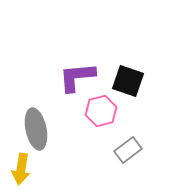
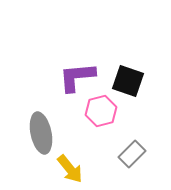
gray ellipse: moved 5 px right, 4 px down
gray rectangle: moved 4 px right, 4 px down; rotated 8 degrees counterclockwise
yellow arrow: moved 49 px right; rotated 48 degrees counterclockwise
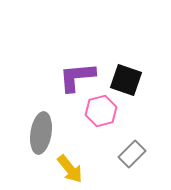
black square: moved 2 px left, 1 px up
gray ellipse: rotated 21 degrees clockwise
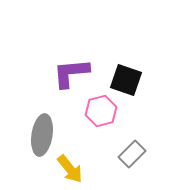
purple L-shape: moved 6 px left, 4 px up
gray ellipse: moved 1 px right, 2 px down
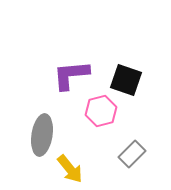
purple L-shape: moved 2 px down
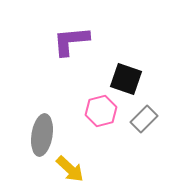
purple L-shape: moved 34 px up
black square: moved 1 px up
gray rectangle: moved 12 px right, 35 px up
yellow arrow: rotated 8 degrees counterclockwise
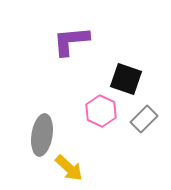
pink hexagon: rotated 20 degrees counterclockwise
yellow arrow: moved 1 px left, 1 px up
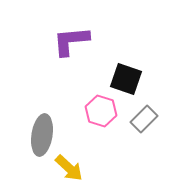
pink hexagon: rotated 8 degrees counterclockwise
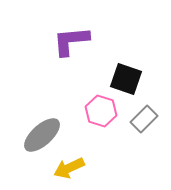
gray ellipse: rotated 39 degrees clockwise
yellow arrow: rotated 112 degrees clockwise
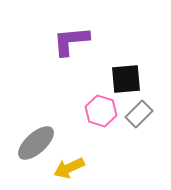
black square: rotated 24 degrees counterclockwise
gray rectangle: moved 5 px left, 5 px up
gray ellipse: moved 6 px left, 8 px down
